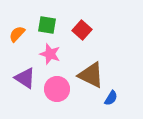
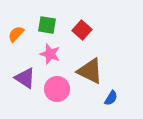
orange semicircle: moved 1 px left
brown triangle: moved 1 px left, 4 px up
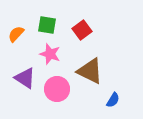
red square: rotated 12 degrees clockwise
blue semicircle: moved 2 px right, 2 px down
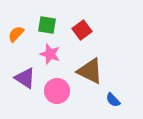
pink circle: moved 2 px down
blue semicircle: rotated 105 degrees clockwise
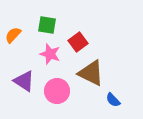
red square: moved 4 px left, 12 px down
orange semicircle: moved 3 px left, 1 px down
brown triangle: moved 1 px right, 2 px down
purple triangle: moved 1 px left, 3 px down
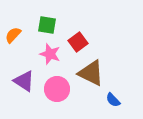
pink circle: moved 2 px up
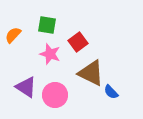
purple triangle: moved 2 px right, 6 px down
pink circle: moved 2 px left, 6 px down
blue semicircle: moved 2 px left, 8 px up
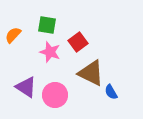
pink star: moved 2 px up
blue semicircle: rotated 14 degrees clockwise
